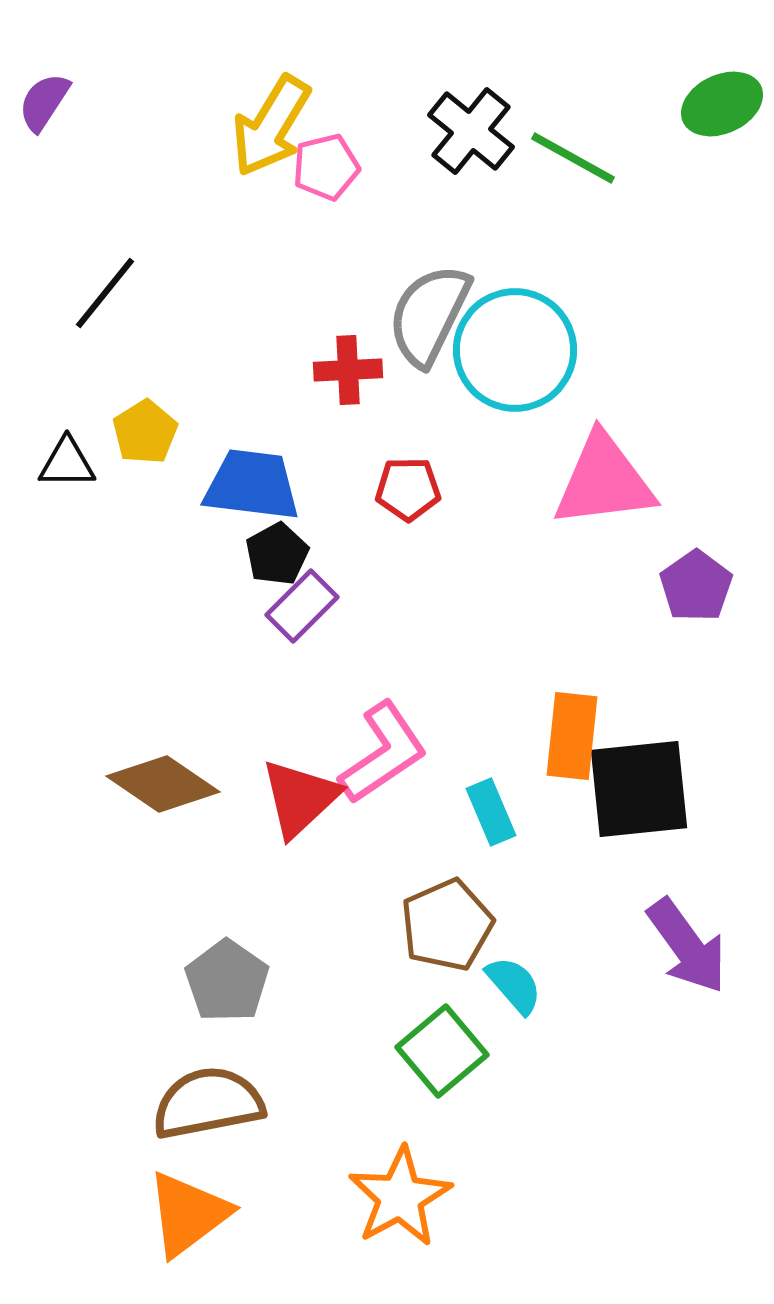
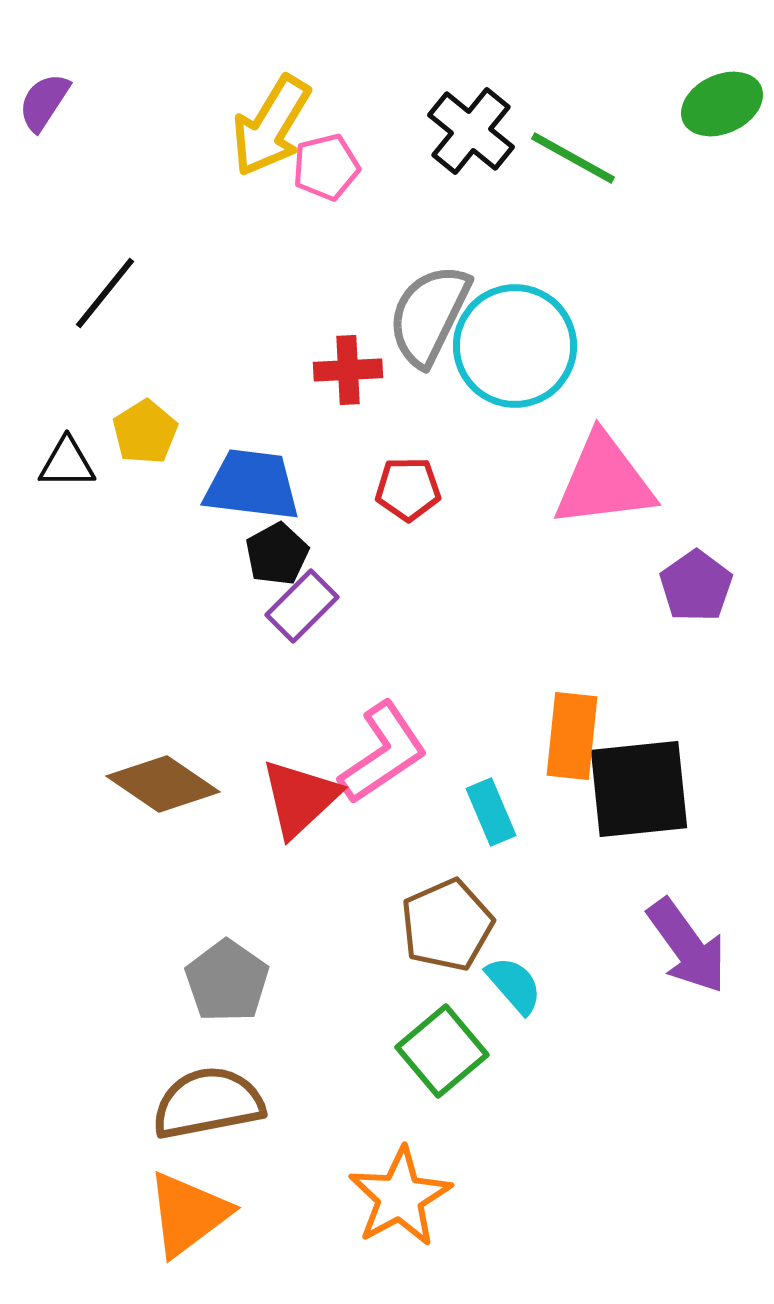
cyan circle: moved 4 px up
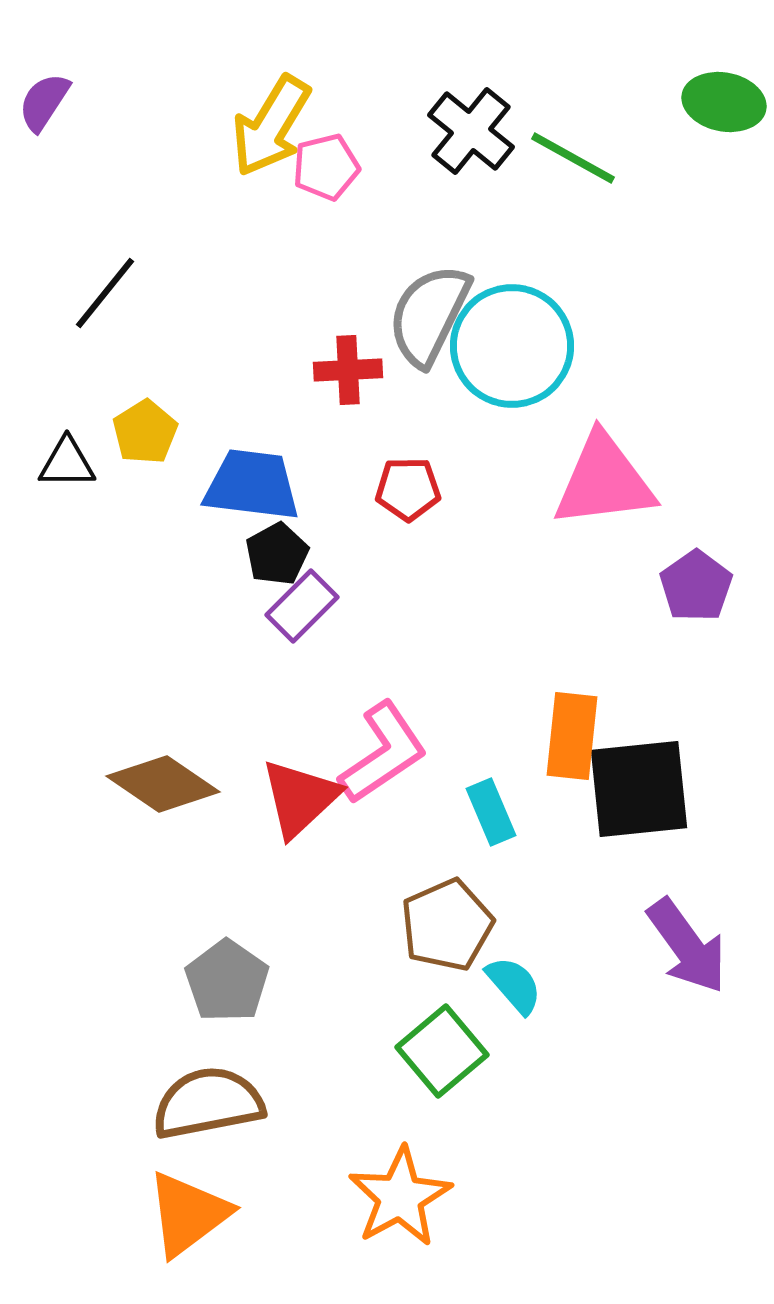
green ellipse: moved 2 px right, 2 px up; rotated 36 degrees clockwise
cyan circle: moved 3 px left
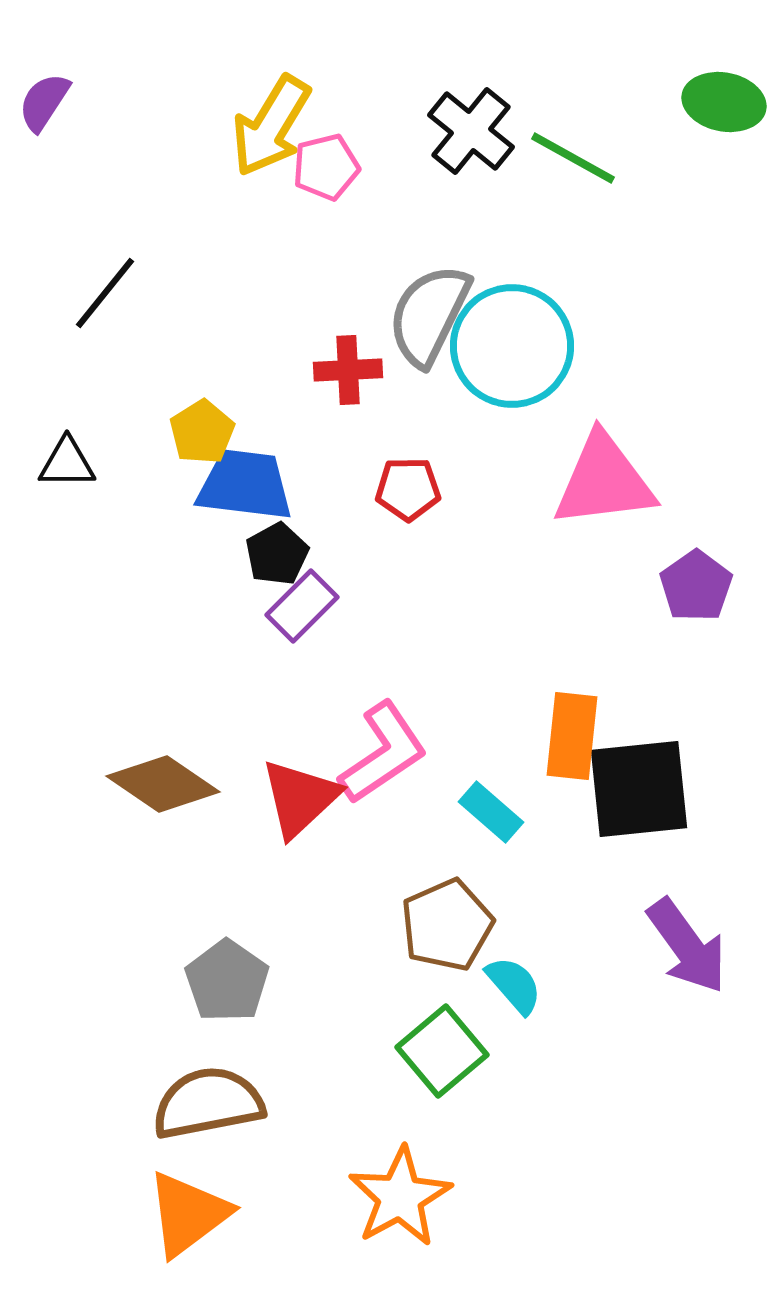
yellow pentagon: moved 57 px right
blue trapezoid: moved 7 px left
cyan rectangle: rotated 26 degrees counterclockwise
